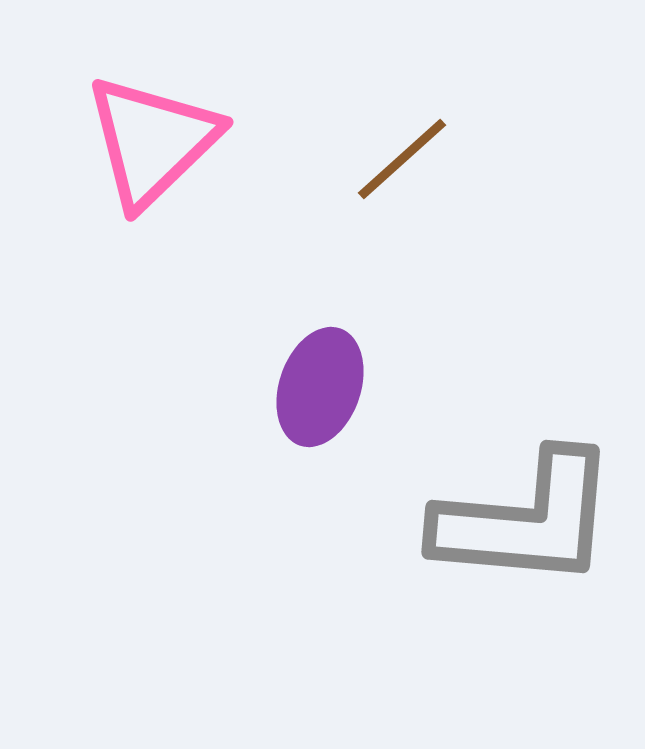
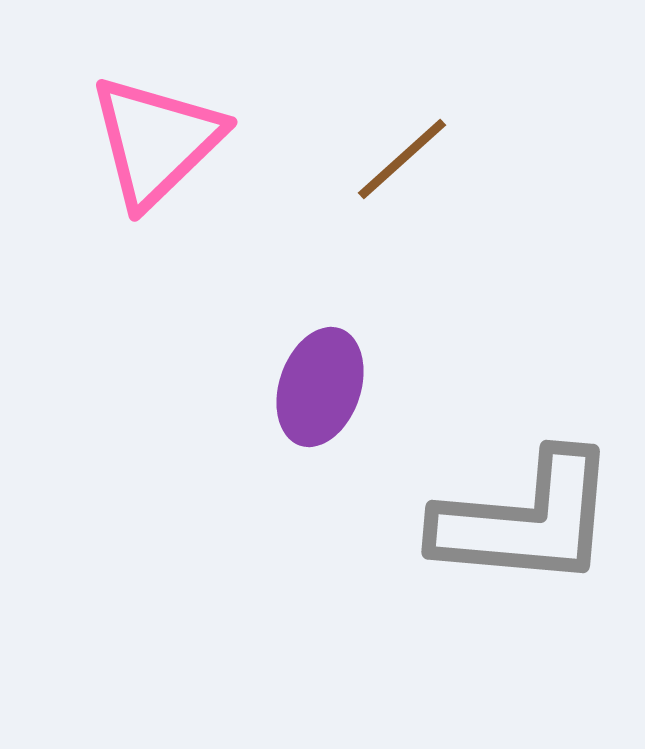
pink triangle: moved 4 px right
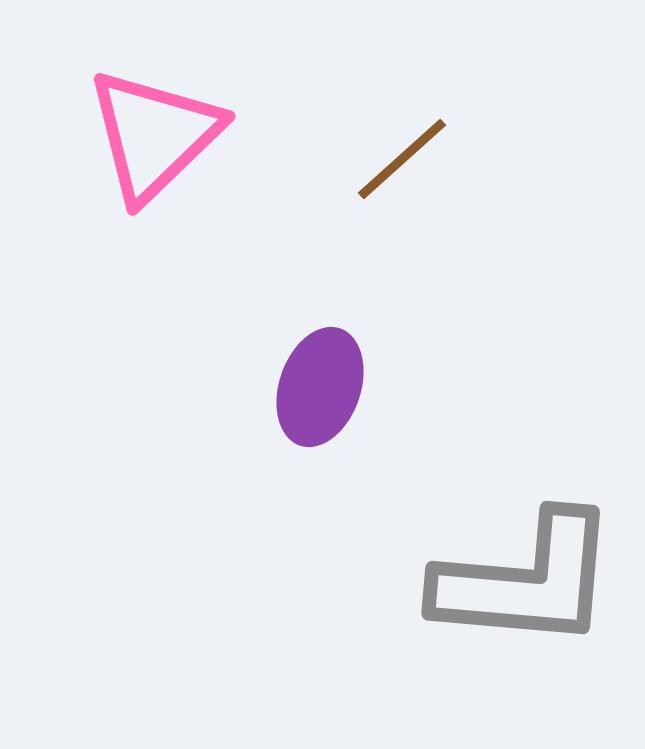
pink triangle: moved 2 px left, 6 px up
gray L-shape: moved 61 px down
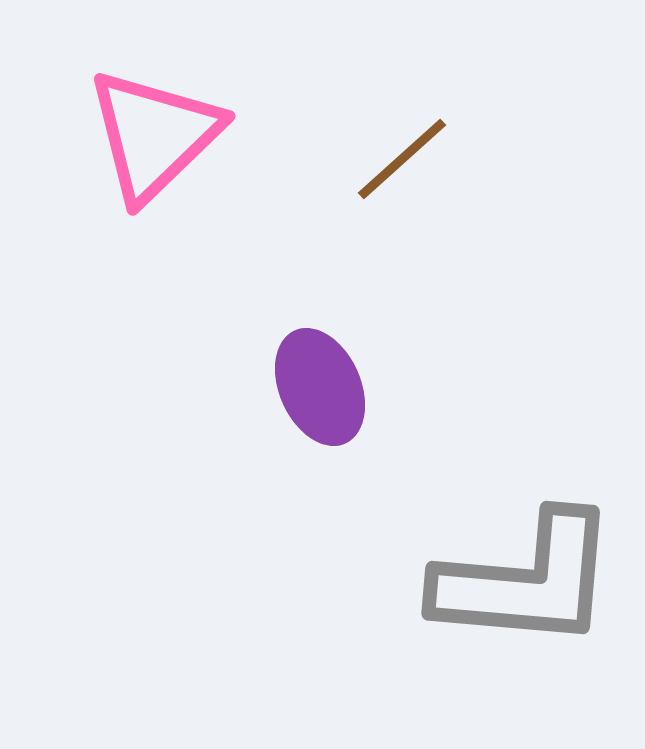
purple ellipse: rotated 43 degrees counterclockwise
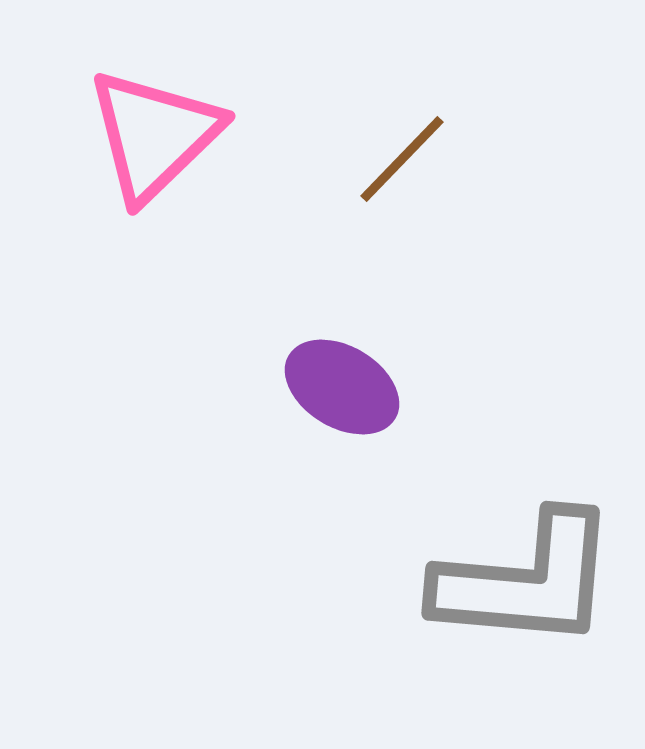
brown line: rotated 4 degrees counterclockwise
purple ellipse: moved 22 px right; rotated 35 degrees counterclockwise
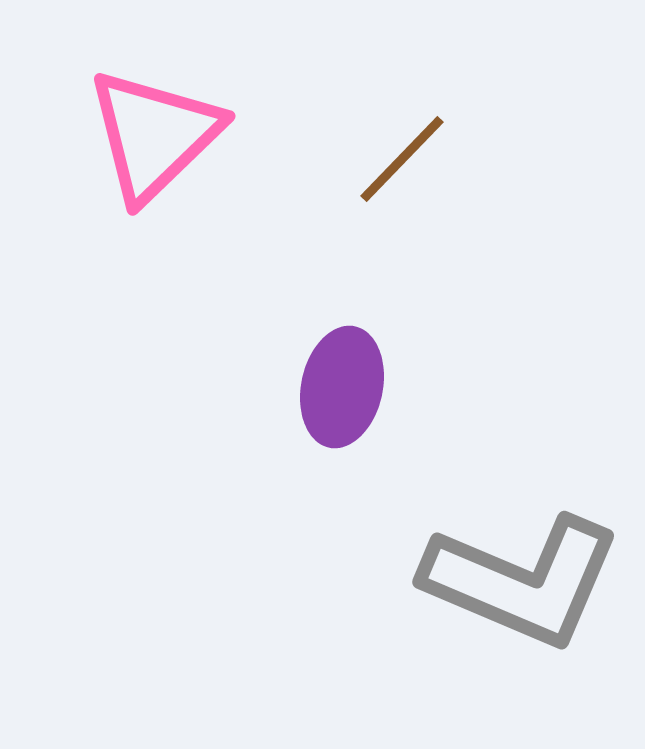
purple ellipse: rotated 71 degrees clockwise
gray L-shape: moved 4 px left; rotated 18 degrees clockwise
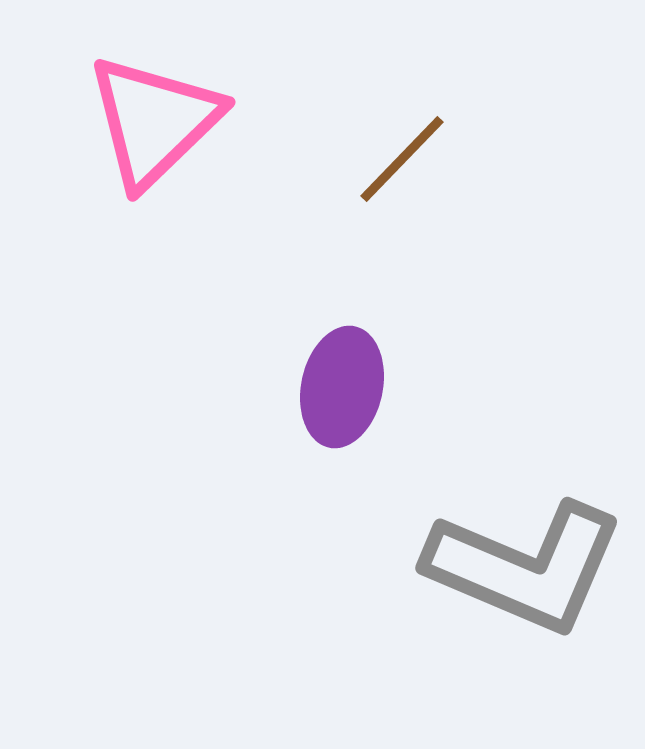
pink triangle: moved 14 px up
gray L-shape: moved 3 px right, 14 px up
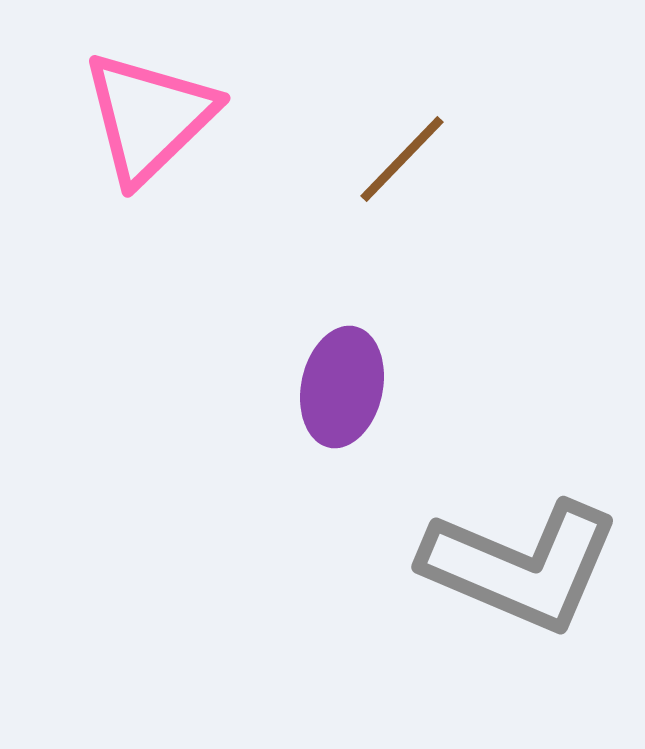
pink triangle: moved 5 px left, 4 px up
gray L-shape: moved 4 px left, 1 px up
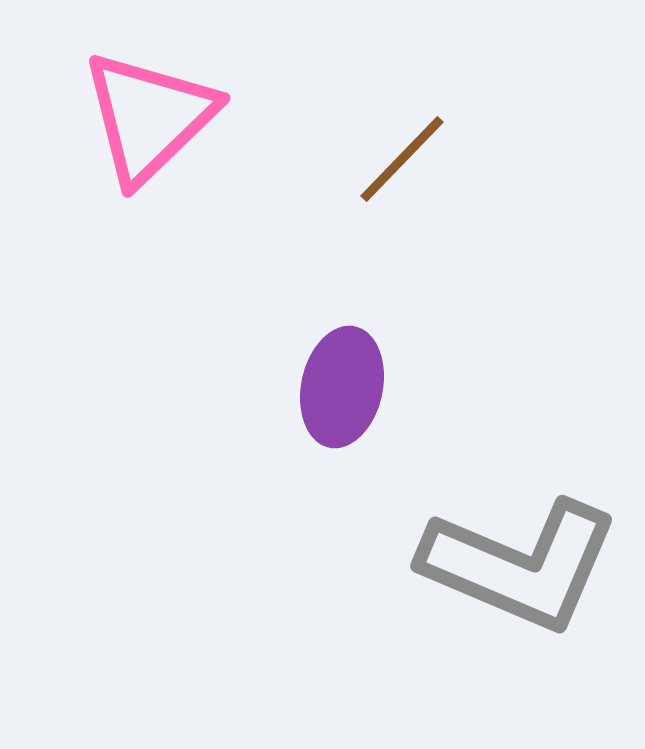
gray L-shape: moved 1 px left, 1 px up
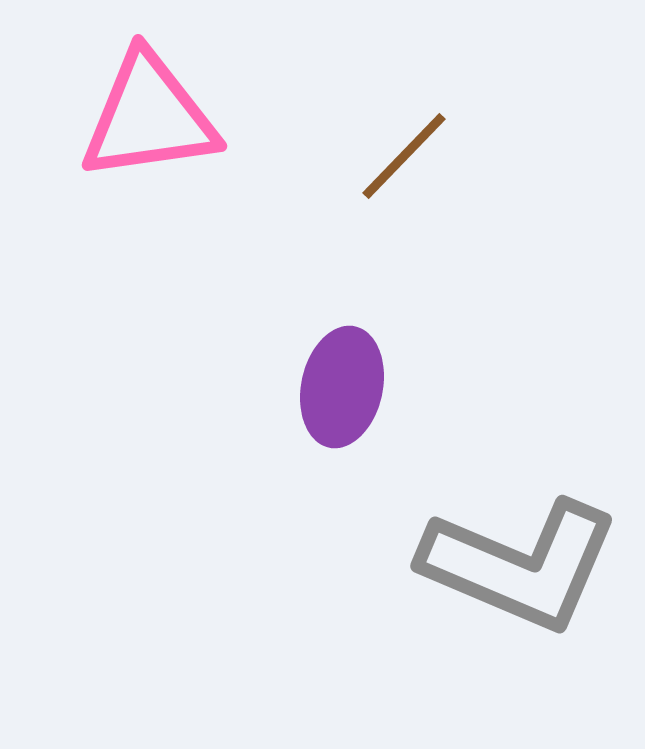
pink triangle: rotated 36 degrees clockwise
brown line: moved 2 px right, 3 px up
